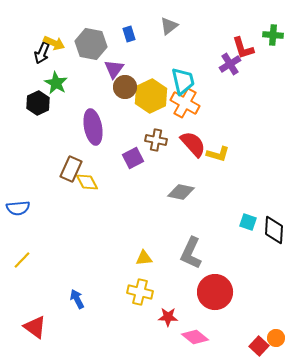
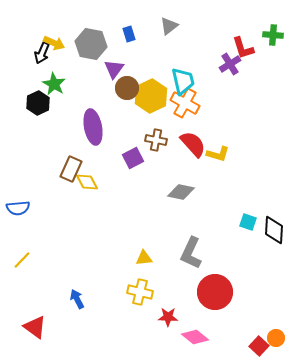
green star: moved 2 px left, 1 px down
brown circle: moved 2 px right, 1 px down
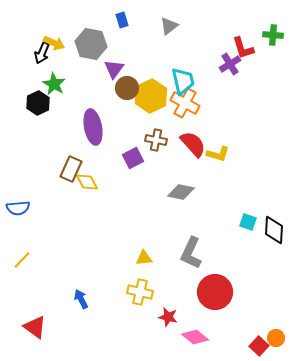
blue rectangle: moved 7 px left, 14 px up
blue arrow: moved 4 px right
red star: rotated 12 degrees clockwise
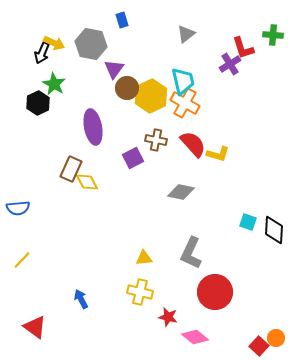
gray triangle: moved 17 px right, 8 px down
